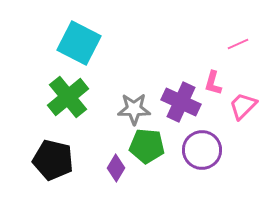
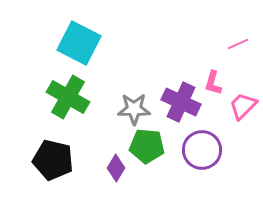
green cross: rotated 21 degrees counterclockwise
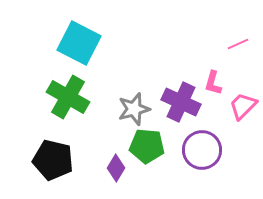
gray star: rotated 16 degrees counterclockwise
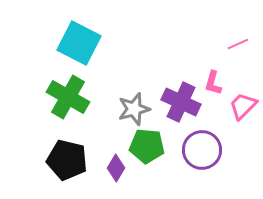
black pentagon: moved 14 px right
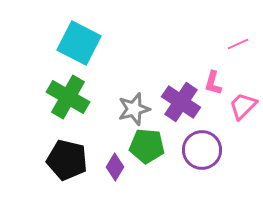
purple cross: rotated 9 degrees clockwise
purple diamond: moved 1 px left, 1 px up
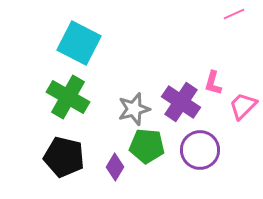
pink line: moved 4 px left, 30 px up
purple circle: moved 2 px left
black pentagon: moved 3 px left, 3 px up
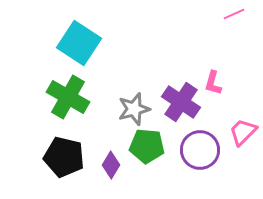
cyan square: rotated 6 degrees clockwise
pink trapezoid: moved 26 px down
purple diamond: moved 4 px left, 2 px up
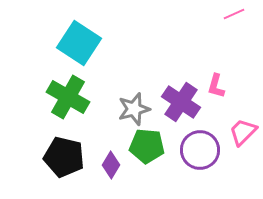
pink L-shape: moved 3 px right, 3 px down
